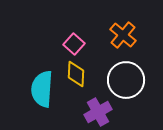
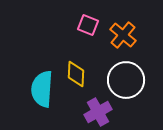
pink square: moved 14 px right, 19 px up; rotated 20 degrees counterclockwise
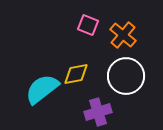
yellow diamond: rotated 76 degrees clockwise
white circle: moved 4 px up
cyan semicircle: rotated 48 degrees clockwise
purple cross: rotated 12 degrees clockwise
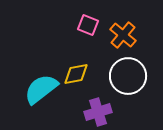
white circle: moved 2 px right
cyan semicircle: moved 1 px left
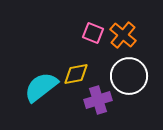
pink square: moved 5 px right, 8 px down
white circle: moved 1 px right
cyan semicircle: moved 2 px up
purple cross: moved 12 px up
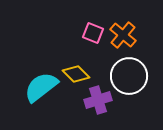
yellow diamond: rotated 56 degrees clockwise
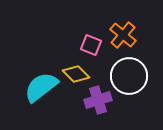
pink square: moved 2 px left, 12 px down
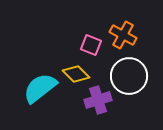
orange cross: rotated 12 degrees counterclockwise
cyan semicircle: moved 1 px left, 1 px down
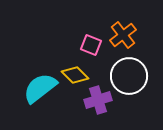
orange cross: rotated 24 degrees clockwise
yellow diamond: moved 1 px left, 1 px down
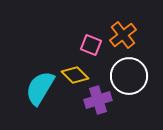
cyan semicircle: rotated 21 degrees counterclockwise
